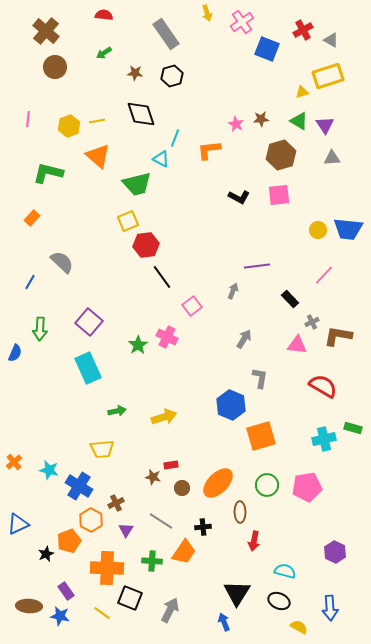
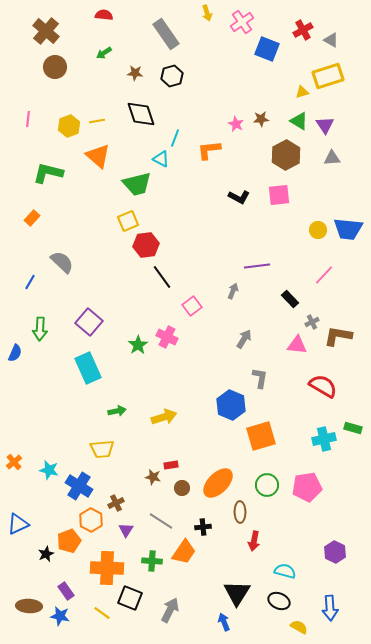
brown hexagon at (281, 155): moved 5 px right; rotated 12 degrees counterclockwise
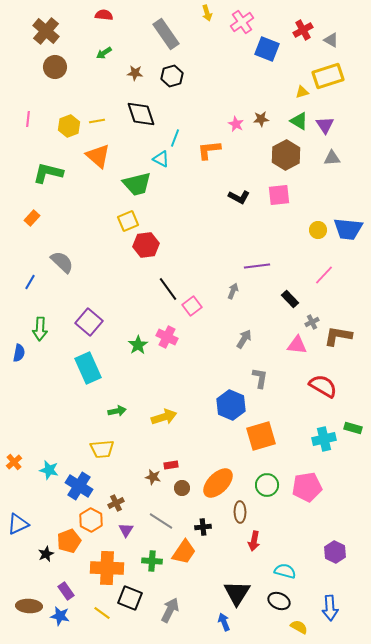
black line at (162, 277): moved 6 px right, 12 px down
blue semicircle at (15, 353): moved 4 px right; rotated 12 degrees counterclockwise
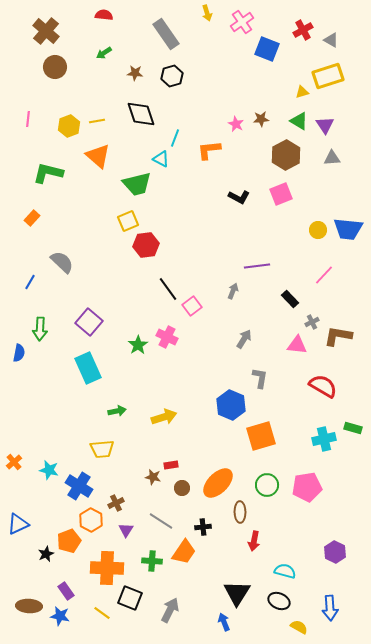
pink square at (279, 195): moved 2 px right, 1 px up; rotated 15 degrees counterclockwise
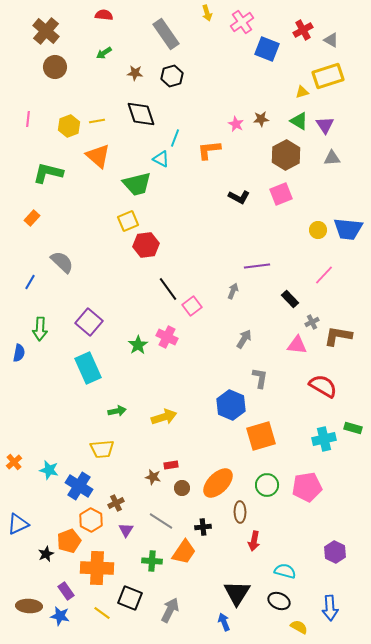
orange cross at (107, 568): moved 10 px left
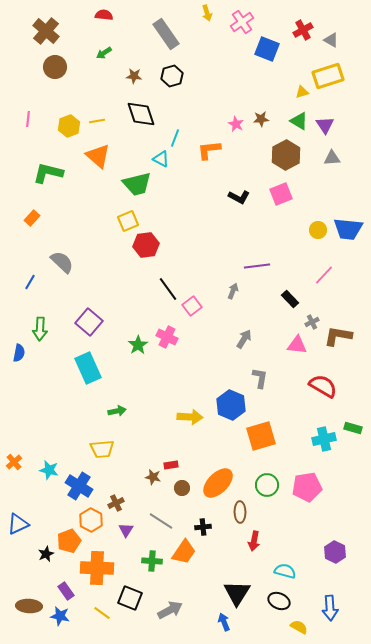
brown star at (135, 73): moved 1 px left, 3 px down
yellow arrow at (164, 417): moved 26 px right; rotated 20 degrees clockwise
gray arrow at (170, 610): rotated 35 degrees clockwise
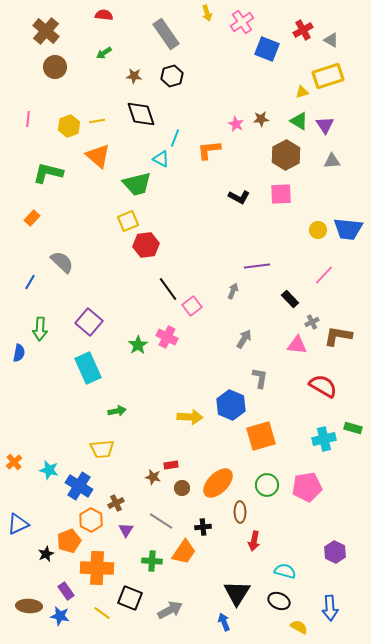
gray triangle at (332, 158): moved 3 px down
pink square at (281, 194): rotated 20 degrees clockwise
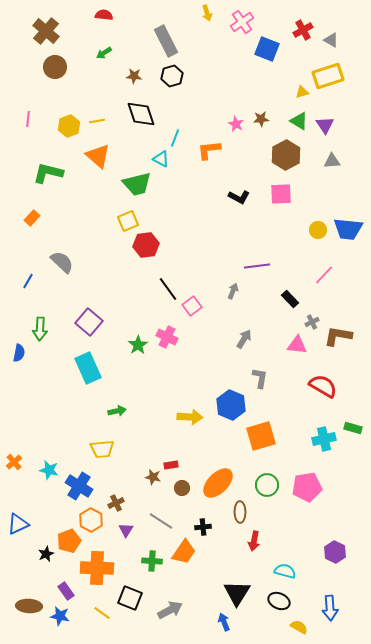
gray rectangle at (166, 34): moved 7 px down; rotated 8 degrees clockwise
blue line at (30, 282): moved 2 px left, 1 px up
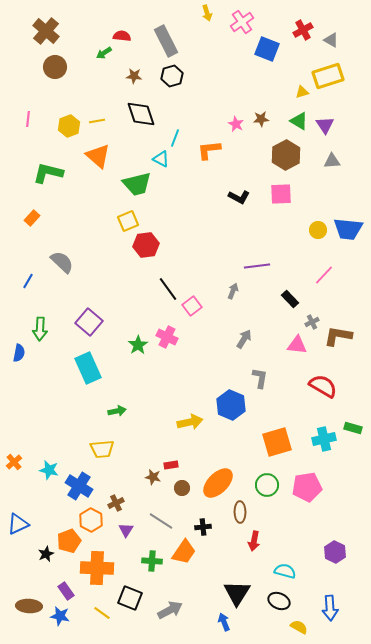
red semicircle at (104, 15): moved 18 px right, 21 px down
yellow arrow at (190, 417): moved 5 px down; rotated 15 degrees counterclockwise
orange square at (261, 436): moved 16 px right, 6 px down
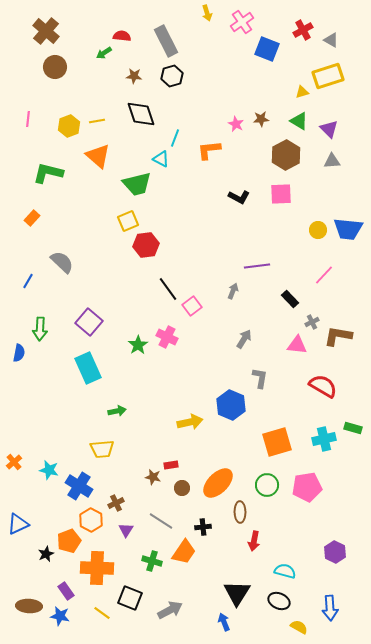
purple triangle at (325, 125): moved 4 px right, 4 px down; rotated 12 degrees counterclockwise
green cross at (152, 561): rotated 12 degrees clockwise
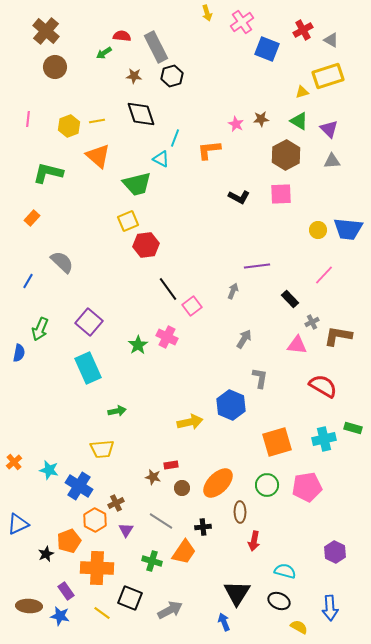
gray rectangle at (166, 41): moved 10 px left, 6 px down
green arrow at (40, 329): rotated 20 degrees clockwise
orange hexagon at (91, 520): moved 4 px right
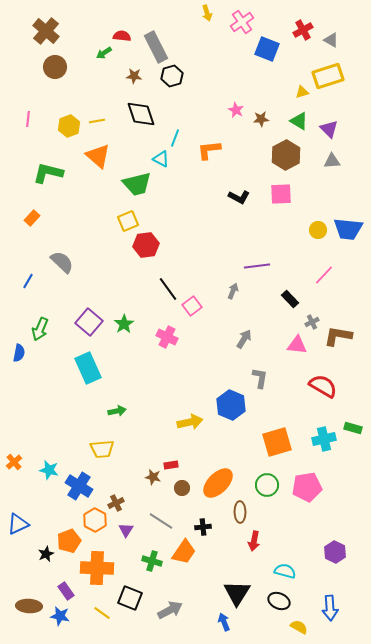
pink star at (236, 124): moved 14 px up
green star at (138, 345): moved 14 px left, 21 px up
